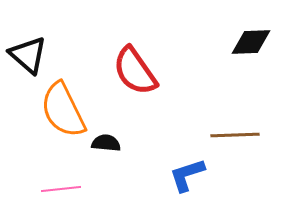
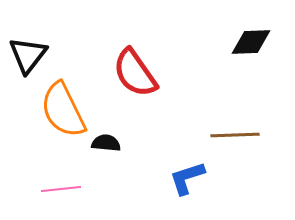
black triangle: rotated 27 degrees clockwise
red semicircle: moved 2 px down
blue L-shape: moved 3 px down
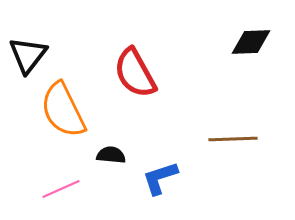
red semicircle: rotated 6 degrees clockwise
brown line: moved 2 px left, 4 px down
black semicircle: moved 5 px right, 12 px down
blue L-shape: moved 27 px left
pink line: rotated 18 degrees counterclockwise
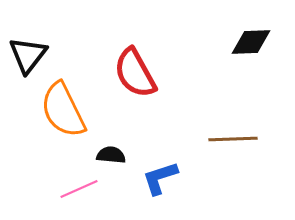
pink line: moved 18 px right
